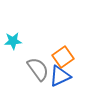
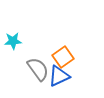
blue triangle: moved 1 px left
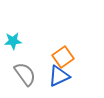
gray semicircle: moved 13 px left, 5 px down
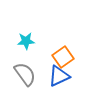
cyan star: moved 13 px right
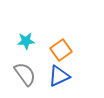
orange square: moved 2 px left, 7 px up
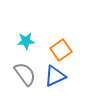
blue triangle: moved 4 px left
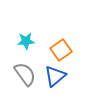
blue triangle: rotated 15 degrees counterclockwise
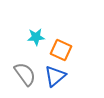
cyan star: moved 10 px right, 4 px up
orange square: rotated 30 degrees counterclockwise
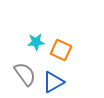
cyan star: moved 5 px down
blue triangle: moved 2 px left, 6 px down; rotated 10 degrees clockwise
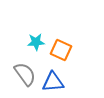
blue triangle: rotated 25 degrees clockwise
